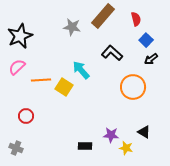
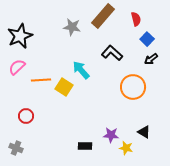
blue square: moved 1 px right, 1 px up
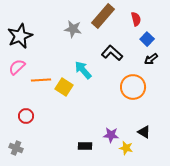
gray star: moved 1 px right, 2 px down
cyan arrow: moved 2 px right
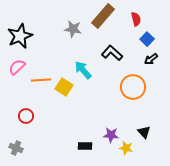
black triangle: rotated 16 degrees clockwise
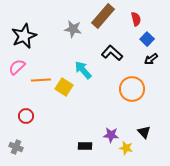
black star: moved 4 px right
orange circle: moved 1 px left, 2 px down
gray cross: moved 1 px up
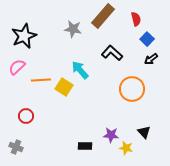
cyan arrow: moved 3 px left
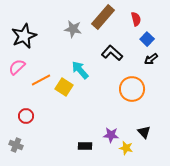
brown rectangle: moved 1 px down
orange line: rotated 24 degrees counterclockwise
gray cross: moved 2 px up
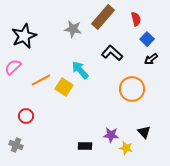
pink semicircle: moved 4 px left
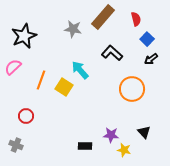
orange line: rotated 42 degrees counterclockwise
yellow star: moved 2 px left, 2 px down
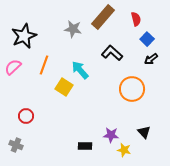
orange line: moved 3 px right, 15 px up
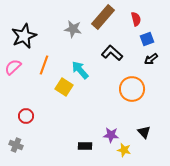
blue square: rotated 24 degrees clockwise
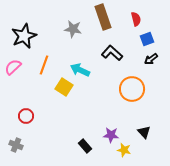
brown rectangle: rotated 60 degrees counterclockwise
cyan arrow: rotated 24 degrees counterclockwise
black rectangle: rotated 48 degrees clockwise
